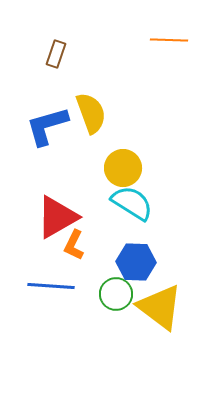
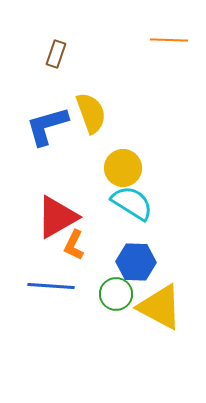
yellow triangle: rotated 9 degrees counterclockwise
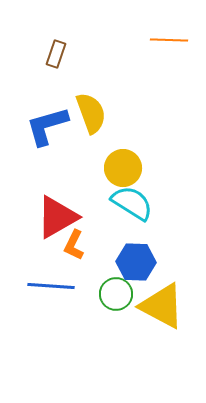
yellow triangle: moved 2 px right, 1 px up
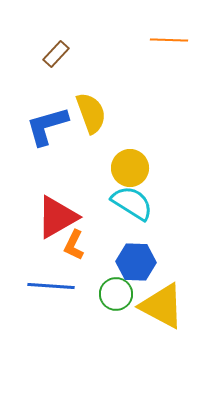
brown rectangle: rotated 24 degrees clockwise
yellow circle: moved 7 px right
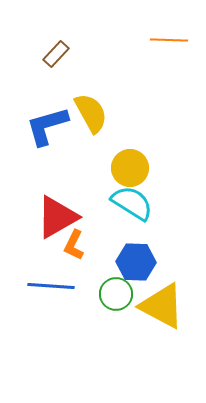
yellow semicircle: rotated 9 degrees counterclockwise
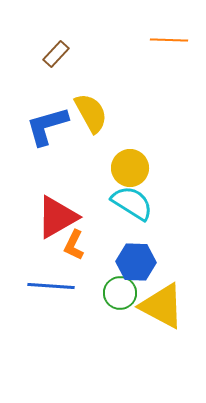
green circle: moved 4 px right, 1 px up
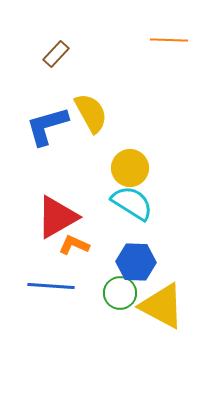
orange L-shape: rotated 88 degrees clockwise
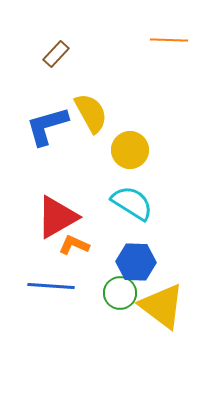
yellow circle: moved 18 px up
yellow triangle: rotated 9 degrees clockwise
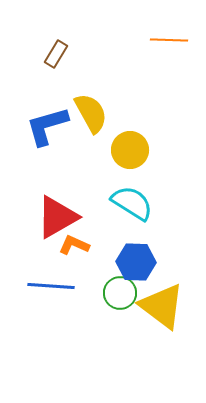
brown rectangle: rotated 12 degrees counterclockwise
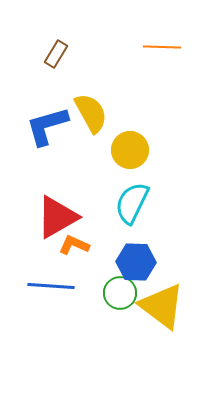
orange line: moved 7 px left, 7 px down
cyan semicircle: rotated 96 degrees counterclockwise
